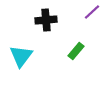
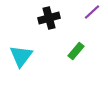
black cross: moved 3 px right, 2 px up; rotated 10 degrees counterclockwise
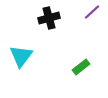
green rectangle: moved 5 px right, 16 px down; rotated 12 degrees clockwise
